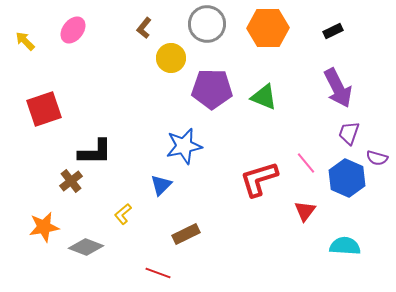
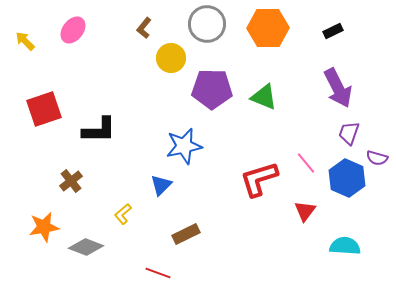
black L-shape: moved 4 px right, 22 px up
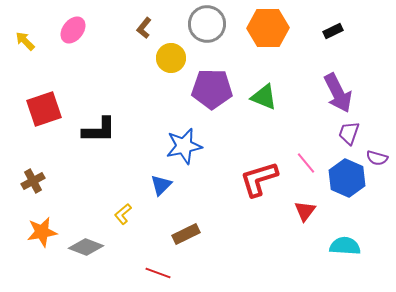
purple arrow: moved 5 px down
brown cross: moved 38 px left; rotated 10 degrees clockwise
orange star: moved 2 px left, 5 px down
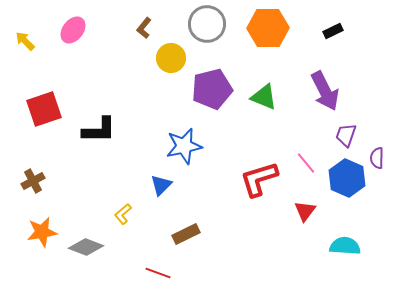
purple pentagon: rotated 15 degrees counterclockwise
purple arrow: moved 13 px left, 2 px up
purple trapezoid: moved 3 px left, 2 px down
purple semicircle: rotated 75 degrees clockwise
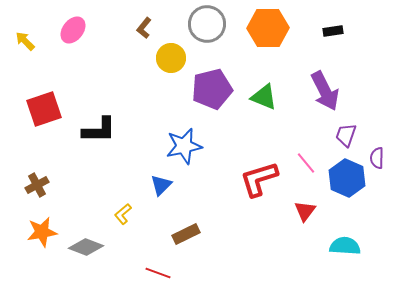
black rectangle: rotated 18 degrees clockwise
brown cross: moved 4 px right, 4 px down
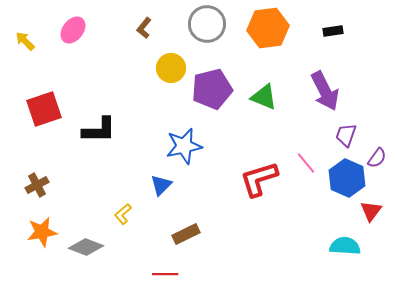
orange hexagon: rotated 6 degrees counterclockwise
yellow circle: moved 10 px down
purple semicircle: rotated 145 degrees counterclockwise
red triangle: moved 66 px right
red line: moved 7 px right, 1 px down; rotated 20 degrees counterclockwise
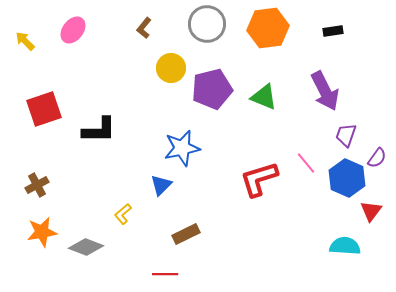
blue star: moved 2 px left, 2 px down
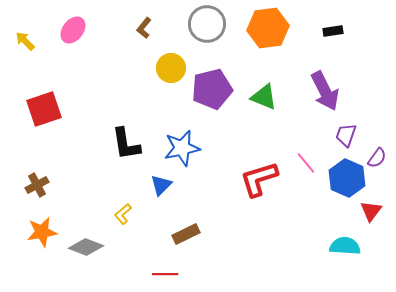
black L-shape: moved 27 px right, 14 px down; rotated 81 degrees clockwise
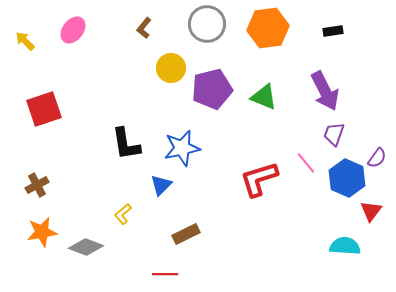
purple trapezoid: moved 12 px left, 1 px up
